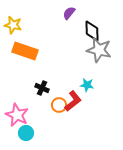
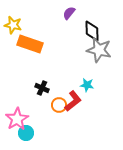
orange rectangle: moved 5 px right, 7 px up
pink star: moved 4 px down; rotated 15 degrees clockwise
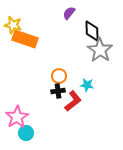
orange rectangle: moved 5 px left, 5 px up
gray star: moved 1 px right; rotated 20 degrees clockwise
black cross: moved 16 px right, 3 px down; rotated 32 degrees counterclockwise
orange circle: moved 29 px up
pink star: moved 2 px up
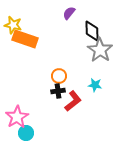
cyan star: moved 8 px right
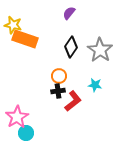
black diamond: moved 21 px left, 16 px down; rotated 35 degrees clockwise
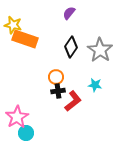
orange circle: moved 3 px left, 1 px down
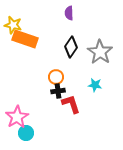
purple semicircle: rotated 40 degrees counterclockwise
gray star: moved 2 px down
red L-shape: moved 2 px left, 3 px down; rotated 70 degrees counterclockwise
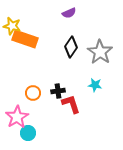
purple semicircle: rotated 112 degrees counterclockwise
yellow star: moved 1 px left, 1 px down
orange circle: moved 23 px left, 16 px down
cyan circle: moved 2 px right
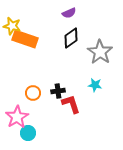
black diamond: moved 9 px up; rotated 20 degrees clockwise
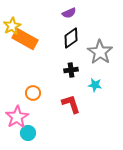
yellow star: rotated 30 degrees clockwise
orange rectangle: rotated 10 degrees clockwise
black cross: moved 13 px right, 21 px up
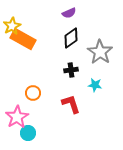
orange rectangle: moved 2 px left
